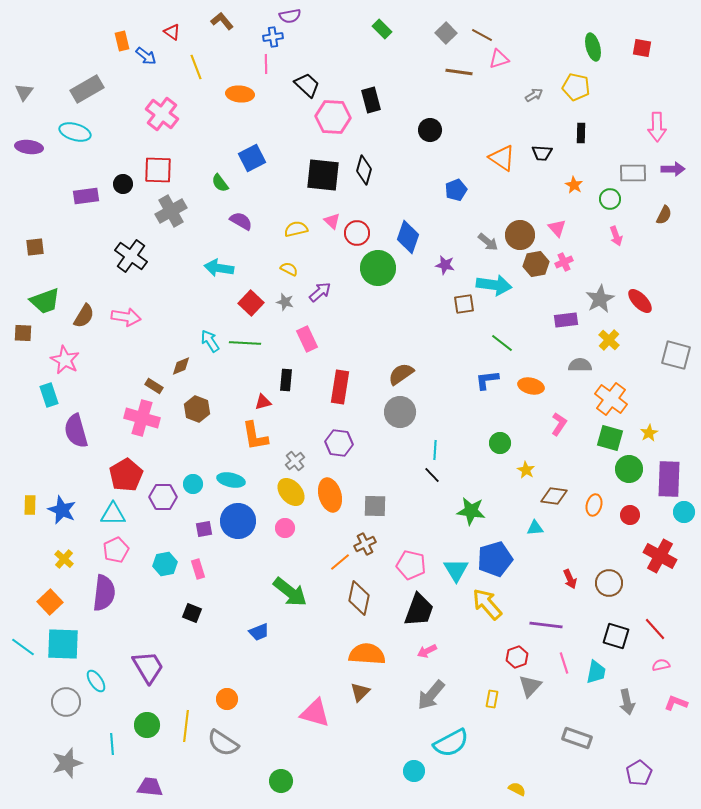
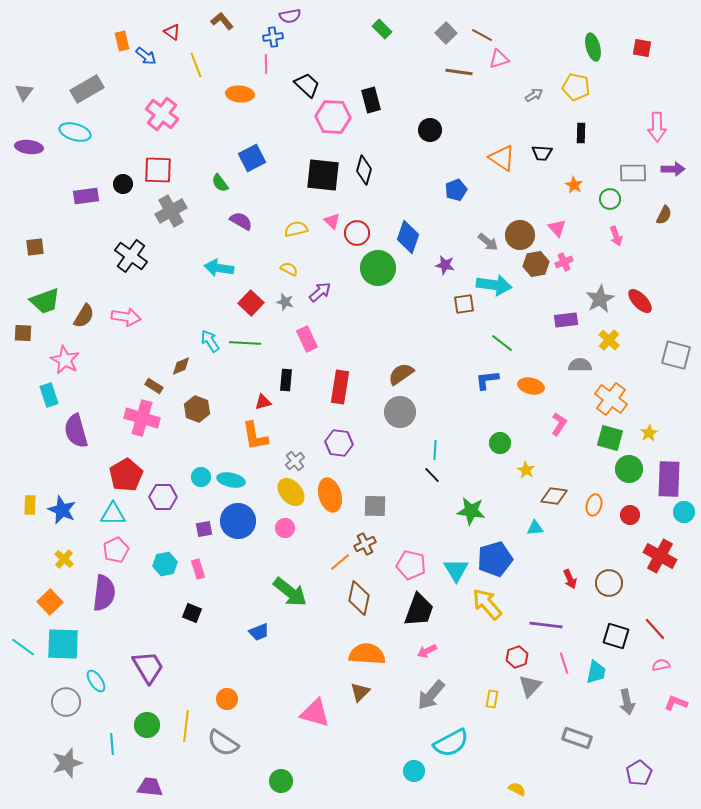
yellow line at (196, 67): moved 2 px up
cyan circle at (193, 484): moved 8 px right, 7 px up
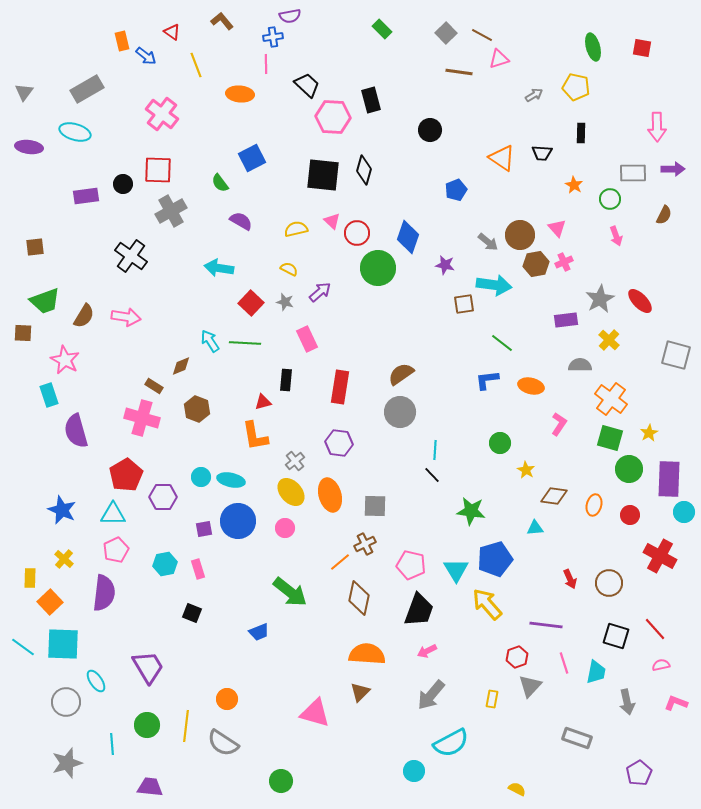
yellow rectangle at (30, 505): moved 73 px down
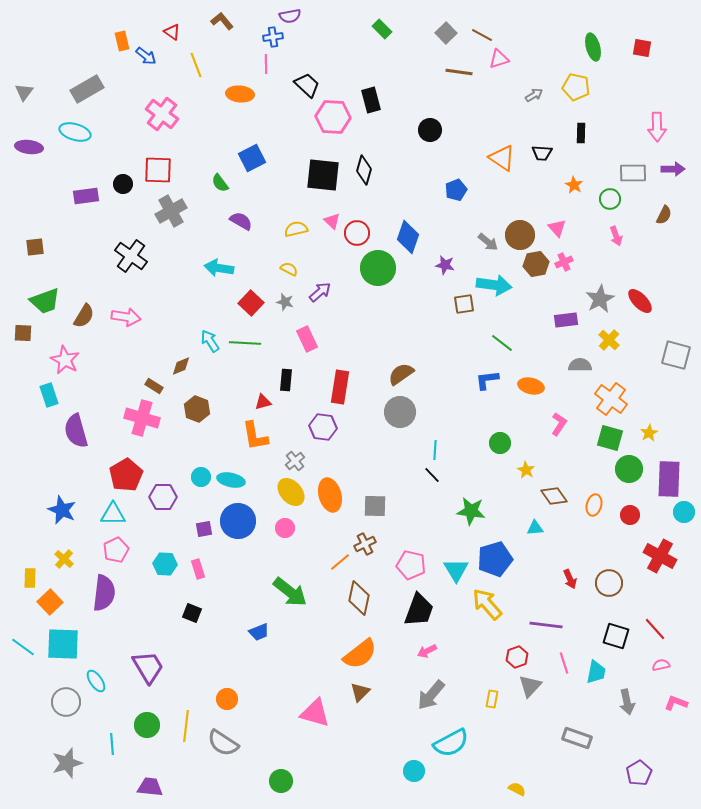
purple hexagon at (339, 443): moved 16 px left, 16 px up
brown diamond at (554, 496): rotated 48 degrees clockwise
cyan hexagon at (165, 564): rotated 15 degrees clockwise
orange semicircle at (367, 654): moved 7 px left; rotated 138 degrees clockwise
